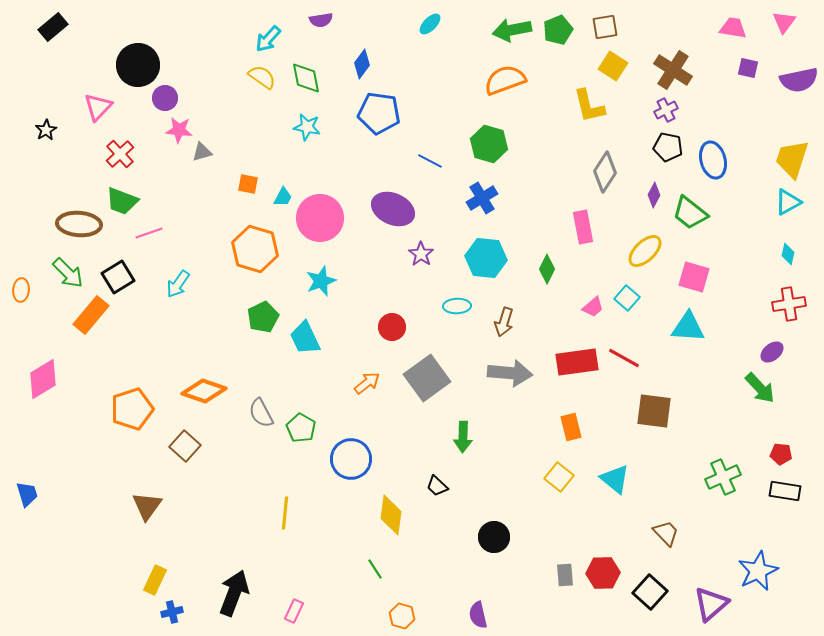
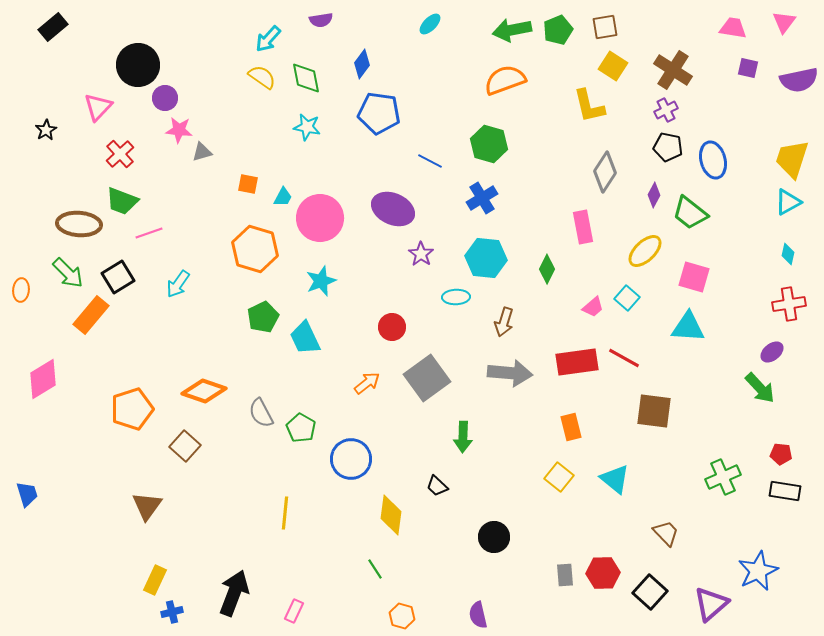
cyan ellipse at (457, 306): moved 1 px left, 9 px up
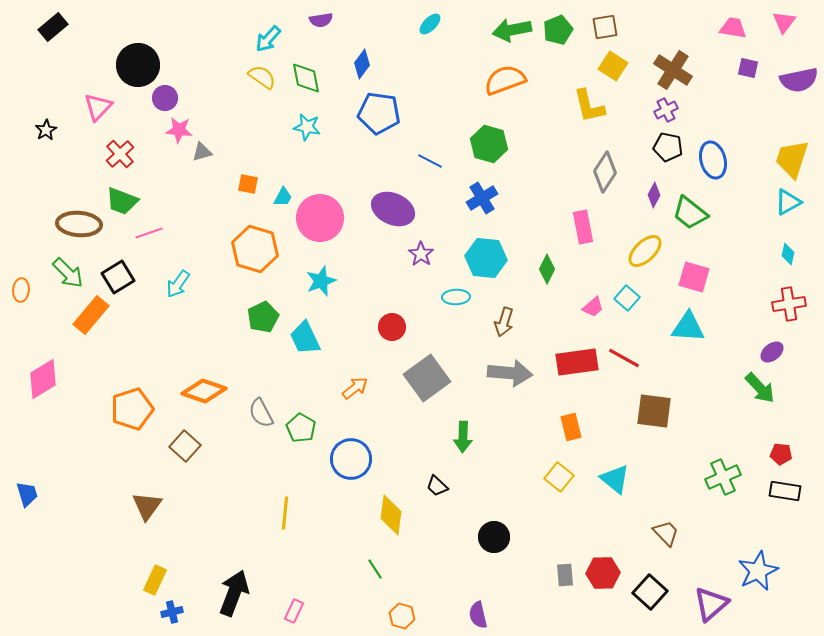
orange arrow at (367, 383): moved 12 px left, 5 px down
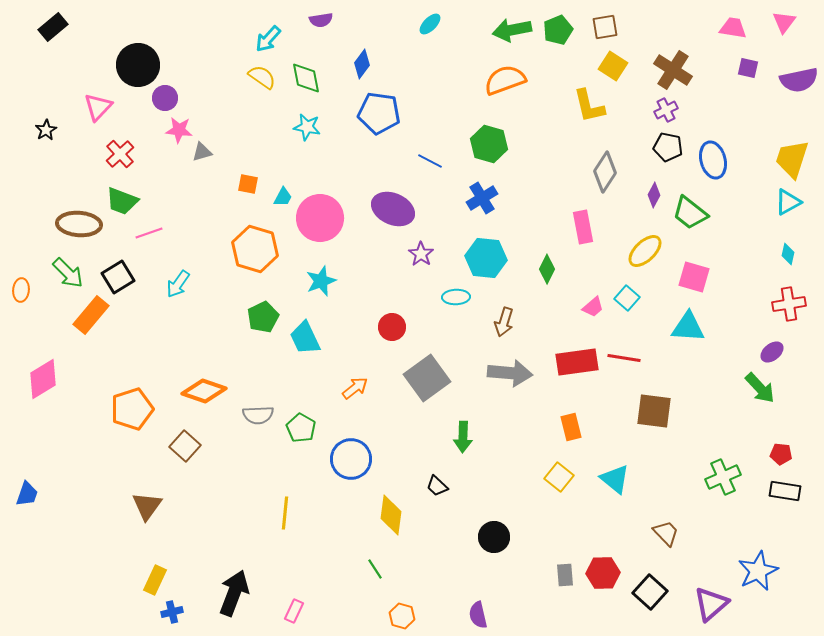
red line at (624, 358): rotated 20 degrees counterclockwise
gray semicircle at (261, 413): moved 3 px left, 2 px down; rotated 64 degrees counterclockwise
blue trapezoid at (27, 494): rotated 36 degrees clockwise
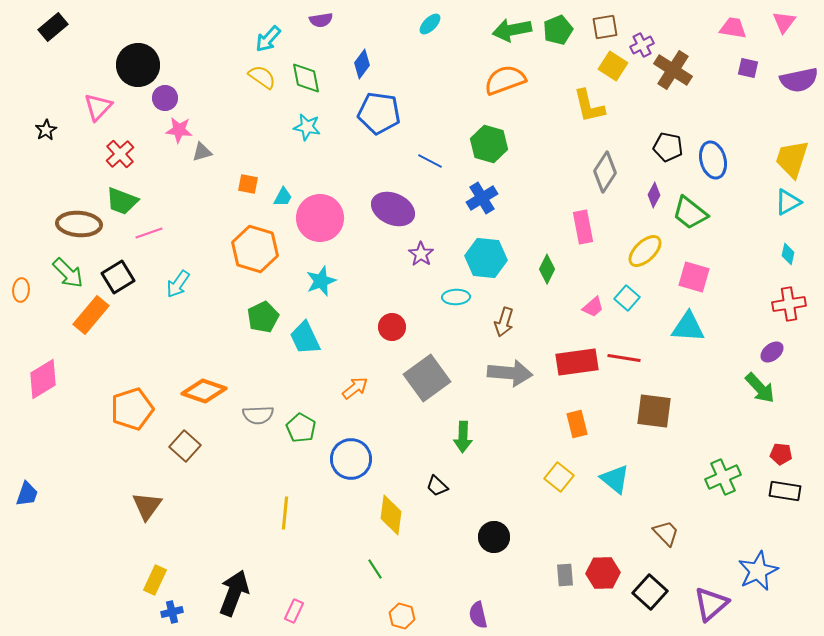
purple cross at (666, 110): moved 24 px left, 65 px up
orange rectangle at (571, 427): moved 6 px right, 3 px up
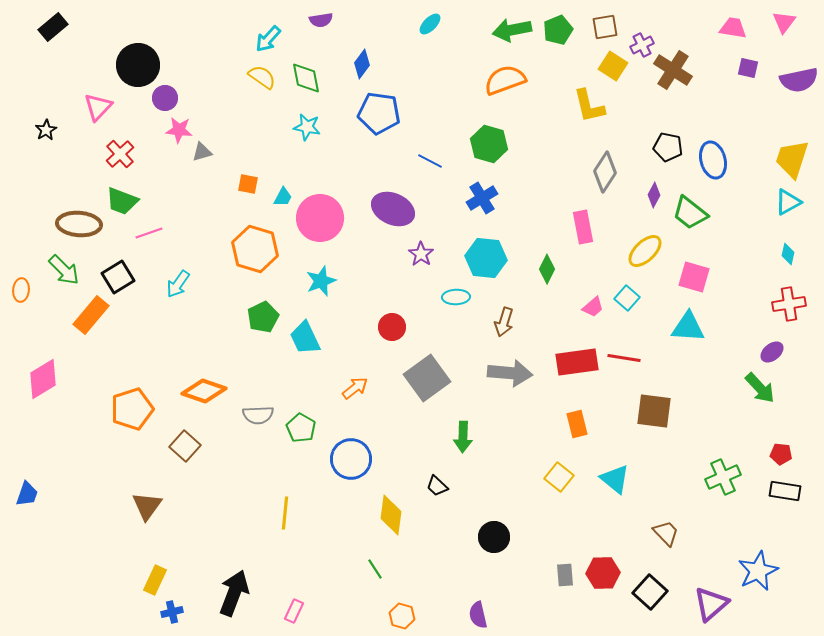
green arrow at (68, 273): moved 4 px left, 3 px up
